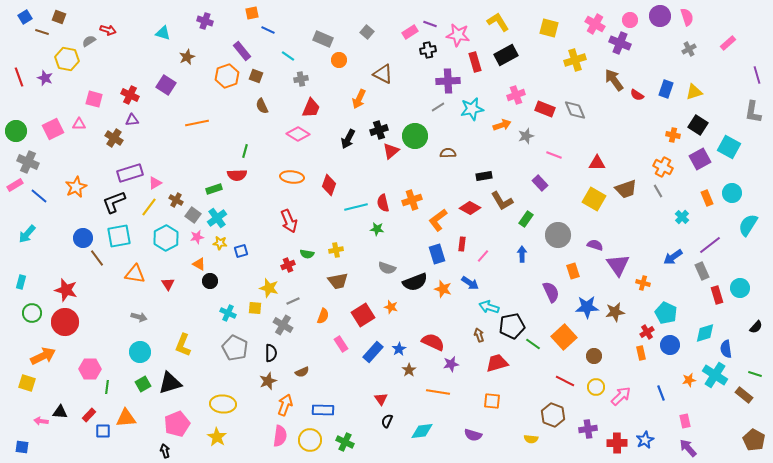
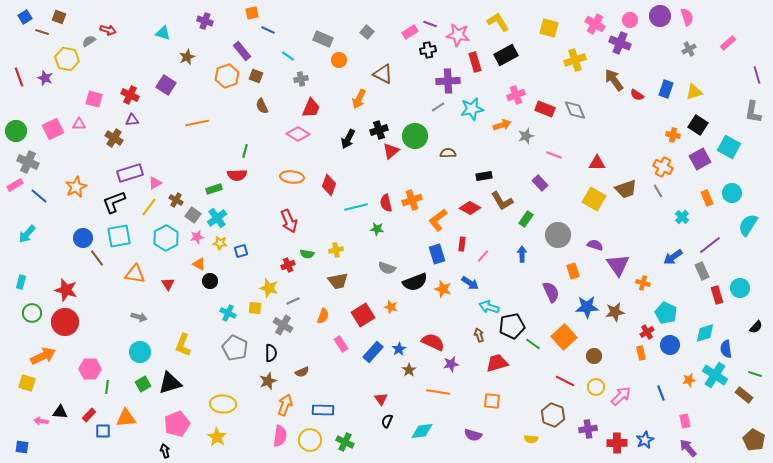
red semicircle at (383, 203): moved 3 px right
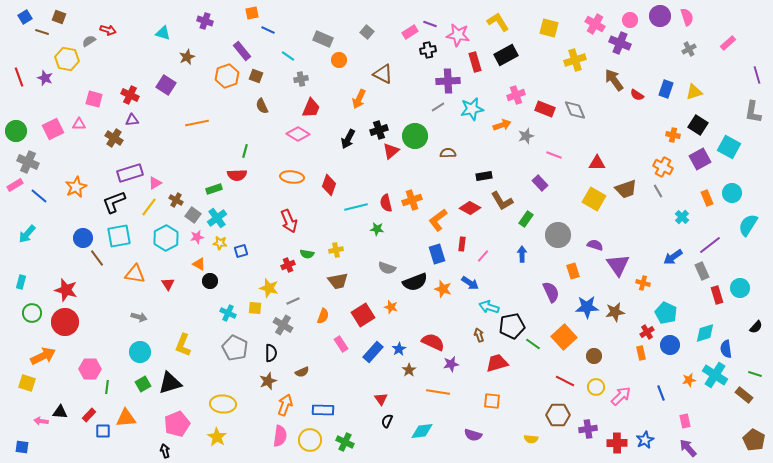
brown hexagon at (553, 415): moved 5 px right; rotated 20 degrees counterclockwise
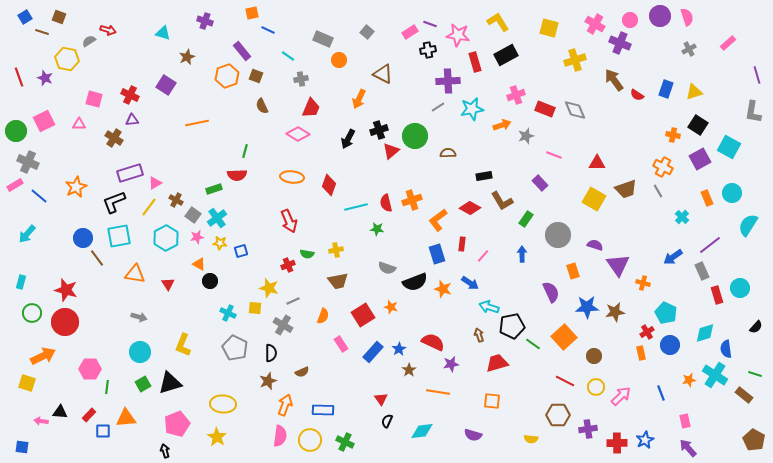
pink square at (53, 129): moved 9 px left, 8 px up
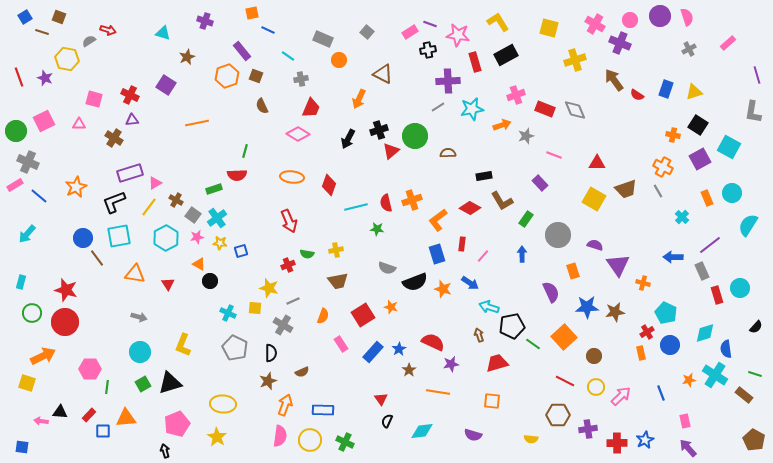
blue arrow at (673, 257): rotated 36 degrees clockwise
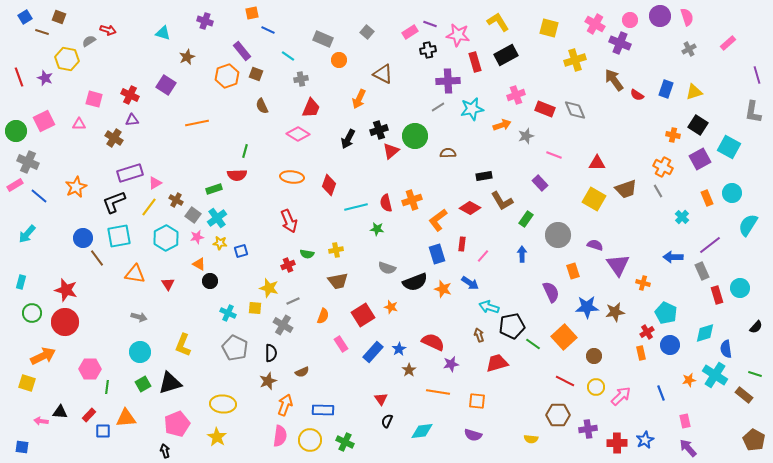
brown square at (256, 76): moved 2 px up
orange square at (492, 401): moved 15 px left
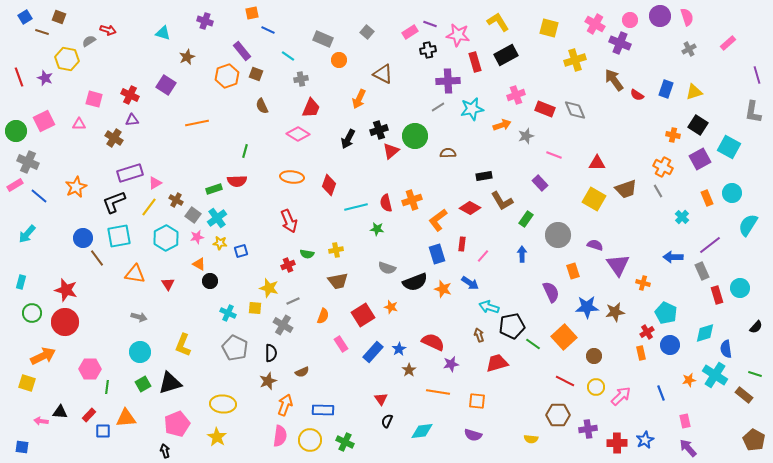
red semicircle at (237, 175): moved 6 px down
